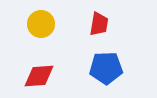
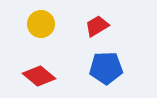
red trapezoid: moved 2 px left, 2 px down; rotated 130 degrees counterclockwise
red diamond: rotated 44 degrees clockwise
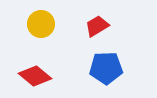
red diamond: moved 4 px left
